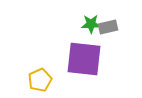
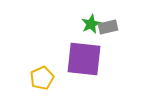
green star: rotated 24 degrees counterclockwise
yellow pentagon: moved 2 px right, 2 px up
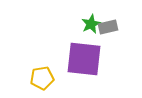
yellow pentagon: rotated 15 degrees clockwise
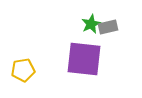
yellow pentagon: moved 19 px left, 8 px up
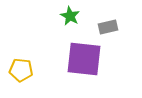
green star: moved 21 px left, 8 px up; rotated 18 degrees counterclockwise
yellow pentagon: moved 2 px left; rotated 15 degrees clockwise
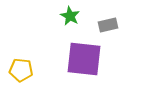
gray rectangle: moved 2 px up
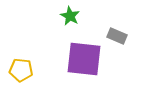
gray rectangle: moved 9 px right, 11 px down; rotated 36 degrees clockwise
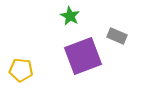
purple square: moved 1 px left, 3 px up; rotated 27 degrees counterclockwise
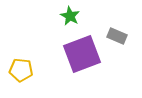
purple square: moved 1 px left, 2 px up
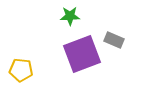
green star: rotated 30 degrees counterclockwise
gray rectangle: moved 3 px left, 4 px down
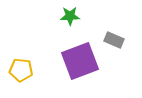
purple square: moved 2 px left, 7 px down
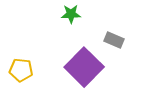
green star: moved 1 px right, 2 px up
purple square: moved 4 px right, 6 px down; rotated 24 degrees counterclockwise
